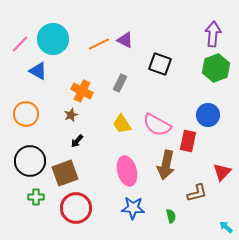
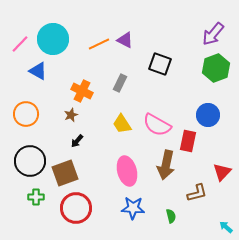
purple arrow: rotated 145 degrees counterclockwise
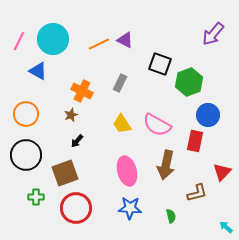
pink line: moved 1 px left, 3 px up; rotated 18 degrees counterclockwise
green hexagon: moved 27 px left, 14 px down
red rectangle: moved 7 px right
black circle: moved 4 px left, 6 px up
blue star: moved 3 px left
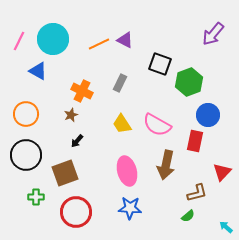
red circle: moved 4 px down
green semicircle: moved 17 px right; rotated 64 degrees clockwise
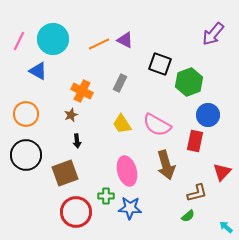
black arrow: rotated 48 degrees counterclockwise
brown arrow: rotated 28 degrees counterclockwise
green cross: moved 70 px right, 1 px up
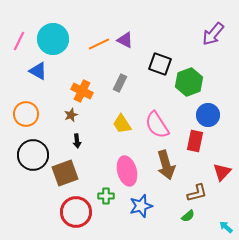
pink semicircle: rotated 28 degrees clockwise
black circle: moved 7 px right
blue star: moved 11 px right, 2 px up; rotated 20 degrees counterclockwise
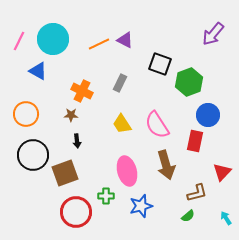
brown star: rotated 24 degrees clockwise
cyan arrow: moved 9 px up; rotated 16 degrees clockwise
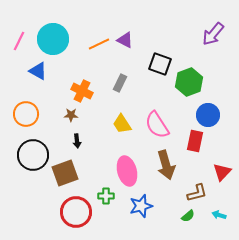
cyan arrow: moved 7 px left, 3 px up; rotated 40 degrees counterclockwise
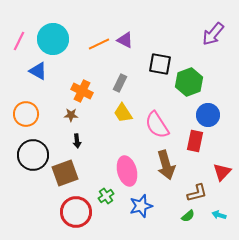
black square: rotated 10 degrees counterclockwise
yellow trapezoid: moved 1 px right, 11 px up
green cross: rotated 35 degrees counterclockwise
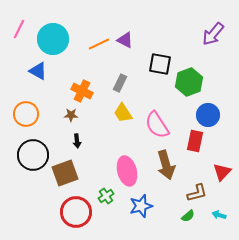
pink line: moved 12 px up
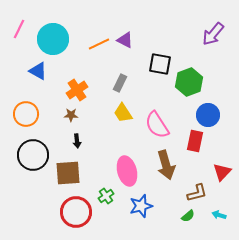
orange cross: moved 5 px left, 1 px up; rotated 30 degrees clockwise
brown square: moved 3 px right; rotated 16 degrees clockwise
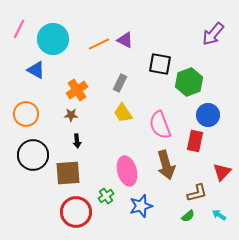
blue triangle: moved 2 px left, 1 px up
pink semicircle: moved 3 px right; rotated 12 degrees clockwise
cyan arrow: rotated 16 degrees clockwise
